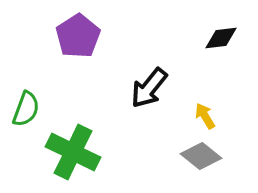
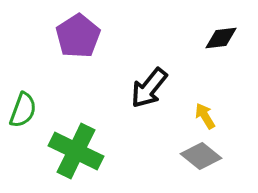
green semicircle: moved 3 px left, 1 px down
green cross: moved 3 px right, 1 px up
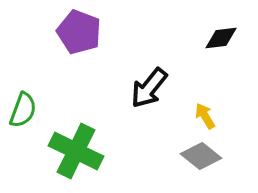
purple pentagon: moved 1 px right, 4 px up; rotated 18 degrees counterclockwise
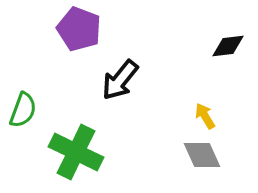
purple pentagon: moved 3 px up
black diamond: moved 7 px right, 8 px down
black arrow: moved 29 px left, 8 px up
green cross: moved 1 px down
gray diamond: moved 1 px right, 1 px up; rotated 27 degrees clockwise
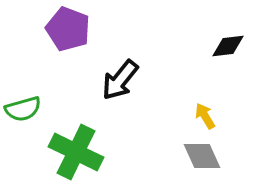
purple pentagon: moved 11 px left
green semicircle: moved 1 px up; rotated 54 degrees clockwise
gray diamond: moved 1 px down
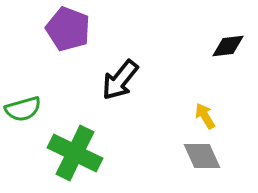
green cross: moved 1 px left, 1 px down
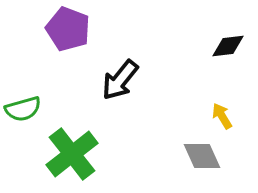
yellow arrow: moved 17 px right
green cross: moved 3 px left, 1 px down; rotated 26 degrees clockwise
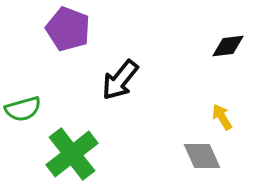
yellow arrow: moved 1 px down
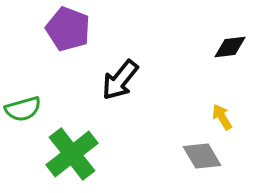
black diamond: moved 2 px right, 1 px down
gray diamond: rotated 6 degrees counterclockwise
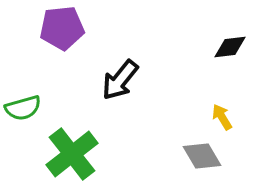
purple pentagon: moved 6 px left, 1 px up; rotated 27 degrees counterclockwise
green semicircle: moved 1 px up
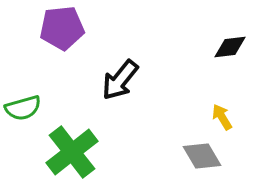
green cross: moved 2 px up
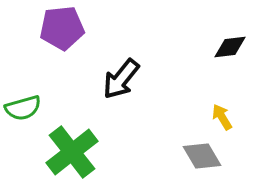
black arrow: moved 1 px right, 1 px up
